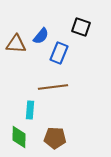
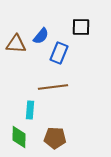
black square: rotated 18 degrees counterclockwise
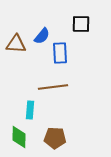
black square: moved 3 px up
blue semicircle: moved 1 px right
blue rectangle: moved 1 px right; rotated 25 degrees counterclockwise
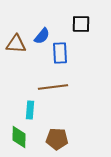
brown pentagon: moved 2 px right, 1 px down
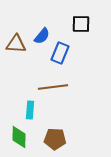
blue rectangle: rotated 25 degrees clockwise
brown pentagon: moved 2 px left
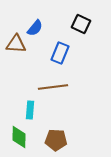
black square: rotated 24 degrees clockwise
blue semicircle: moved 7 px left, 8 px up
brown pentagon: moved 1 px right, 1 px down
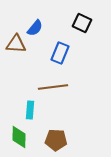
black square: moved 1 px right, 1 px up
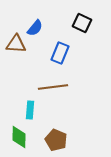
brown pentagon: rotated 20 degrees clockwise
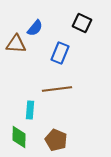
brown line: moved 4 px right, 2 px down
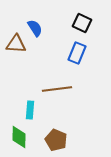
blue semicircle: rotated 72 degrees counterclockwise
blue rectangle: moved 17 px right
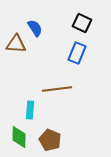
brown pentagon: moved 6 px left
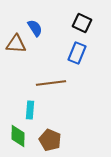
brown line: moved 6 px left, 6 px up
green diamond: moved 1 px left, 1 px up
